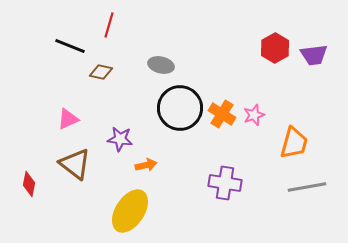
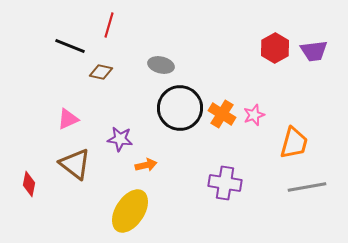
purple trapezoid: moved 4 px up
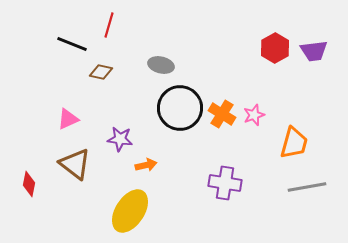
black line: moved 2 px right, 2 px up
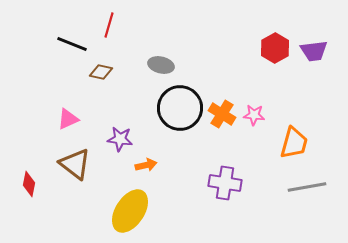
pink star: rotated 25 degrees clockwise
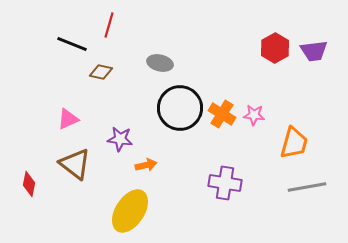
gray ellipse: moved 1 px left, 2 px up
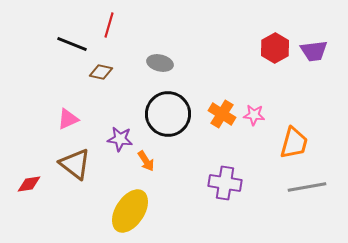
black circle: moved 12 px left, 6 px down
orange arrow: moved 4 px up; rotated 70 degrees clockwise
red diamond: rotated 70 degrees clockwise
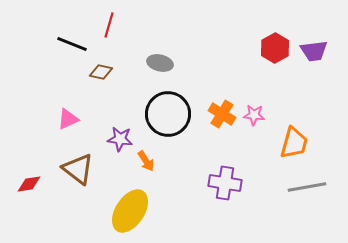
brown triangle: moved 3 px right, 5 px down
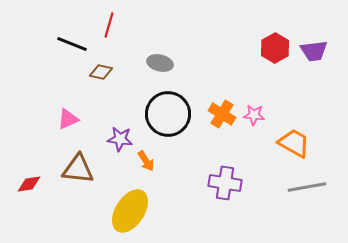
orange trapezoid: rotated 76 degrees counterclockwise
brown triangle: rotated 32 degrees counterclockwise
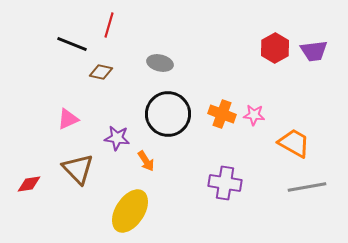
orange cross: rotated 12 degrees counterclockwise
purple star: moved 3 px left, 1 px up
brown triangle: rotated 40 degrees clockwise
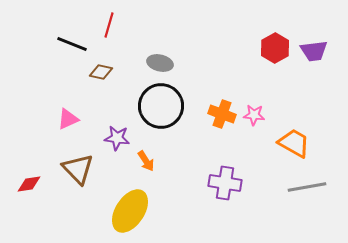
black circle: moved 7 px left, 8 px up
